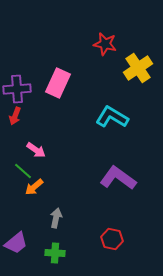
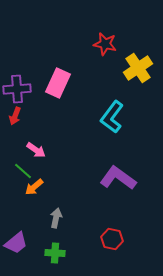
cyan L-shape: rotated 84 degrees counterclockwise
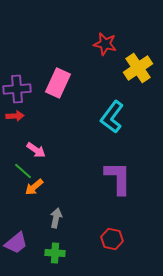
red arrow: rotated 114 degrees counterclockwise
purple L-shape: rotated 54 degrees clockwise
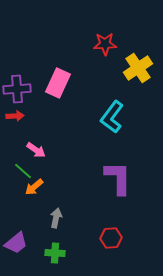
red star: rotated 15 degrees counterclockwise
red hexagon: moved 1 px left, 1 px up; rotated 15 degrees counterclockwise
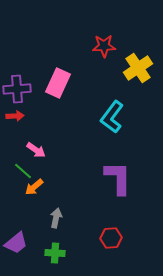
red star: moved 1 px left, 2 px down
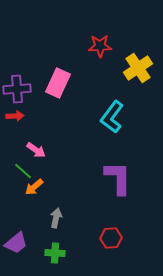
red star: moved 4 px left
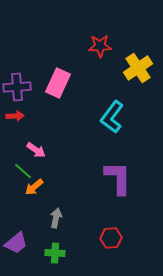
purple cross: moved 2 px up
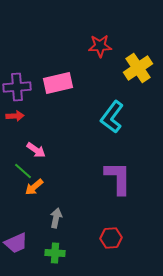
pink rectangle: rotated 52 degrees clockwise
purple trapezoid: rotated 15 degrees clockwise
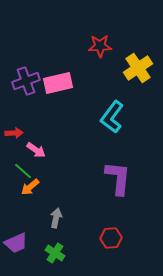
purple cross: moved 9 px right, 6 px up; rotated 16 degrees counterclockwise
red arrow: moved 1 px left, 17 px down
purple L-shape: rotated 6 degrees clockwise
orange arrow: moved 4 px left
green cross: rotated 30 degrees clockwise
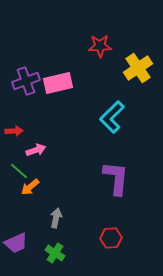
cyan L-shape: rotated 8 degrees clockwise
red arrow: moved 2 px up
pink arrow: rotated 54 degrees counterclockwise
green line: moved 4 px left
purple L-shape: moved 2 px left
